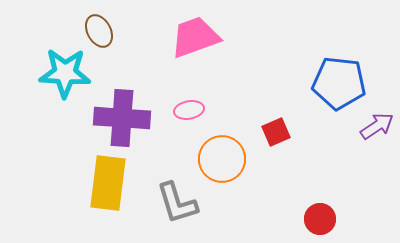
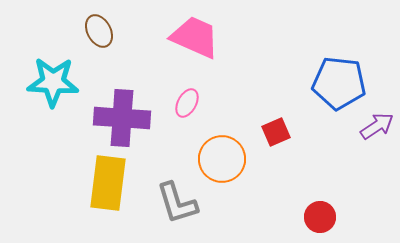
pink trapezoid: rotated 44 degrees clockwise
cyan star: moved 12 px left, 9 px down
pink ellipse: moved 2 px left, 7 px up; rotated 52 degrees counterclockwise
red circle: moved 2 px up
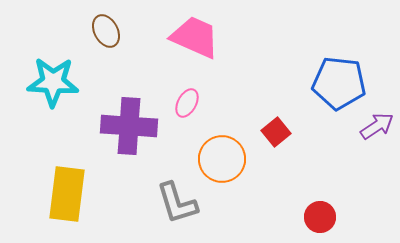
brown ellipse: moved 7 px right
purple cross: moved 7 px right, 8 px down
red square: rotated 16 degrees counterclockwise
yellow rectangle: moved 41 px left, 11 px down
